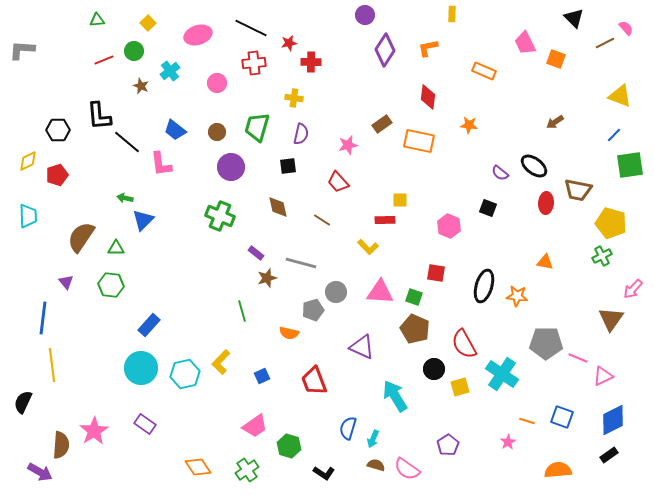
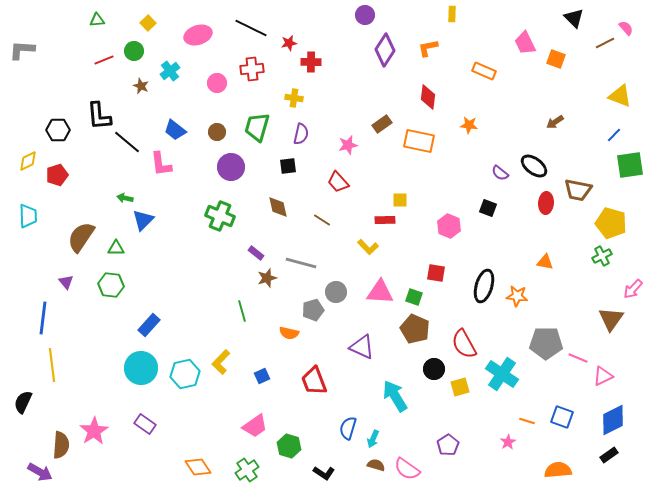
red cross at (254, 63): moved 2 px left, 6 px down
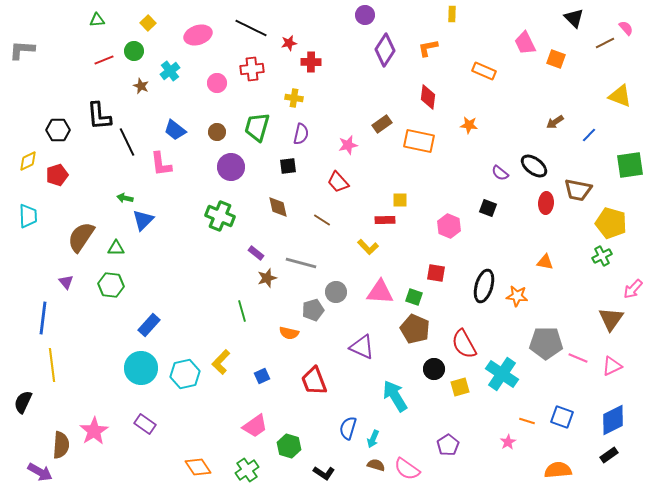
blue line at (614, 135): moved 25 px left
black line at (127, 142): rotated 24 degrees clockwise
pink triangle at (603, 376): moved 9 px right, 10 px up
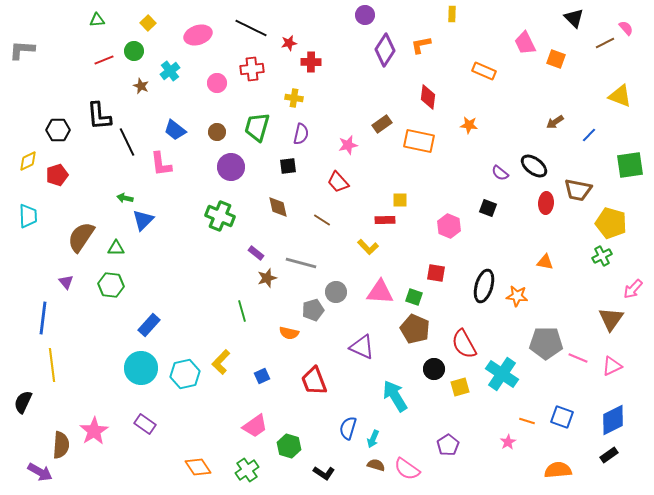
orange L-shape at (428, 48): moved 7 px left, 3 px up
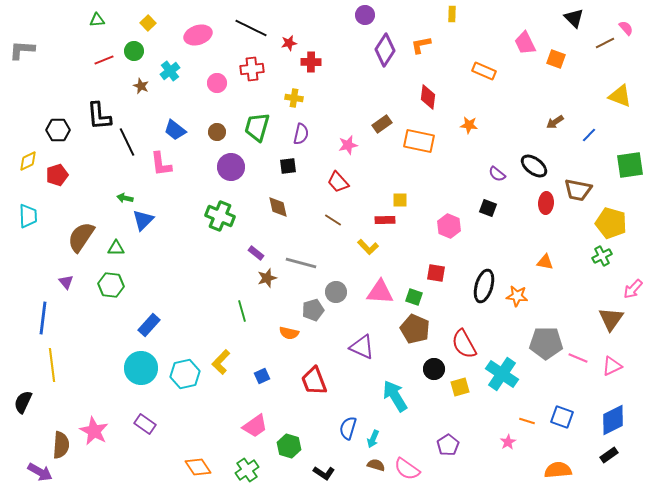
purple semicircle at (500, 173): moved 3 px left, 1 px down
brown line at (322, 220): moved 11 px right
pink star at (94, 431): rotated 12 degrees counterclockwise
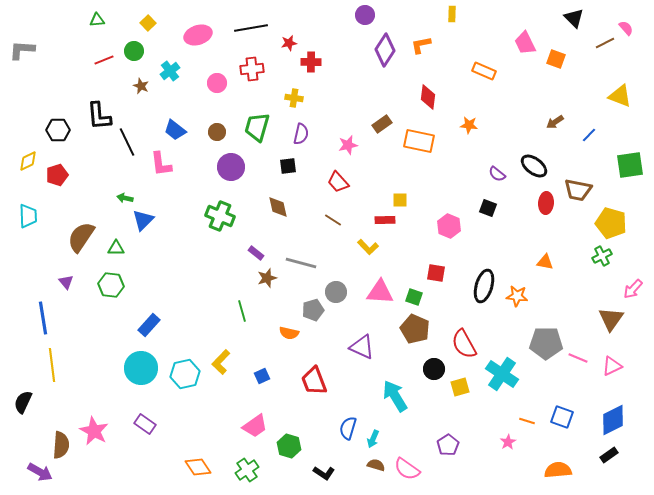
black line at (251, 28): rotated 36 degrees counterclockwise
blue line at (43, 318): rotated 16 degrees counterclockwise
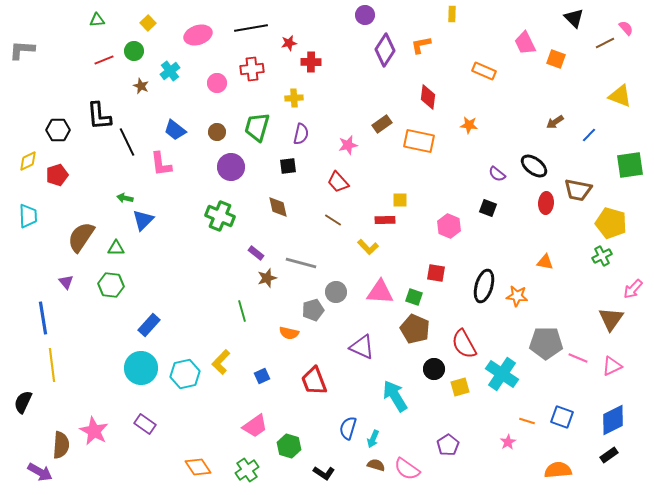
yellow cross at (294, 98): rotated 12 degrees counterclockwise
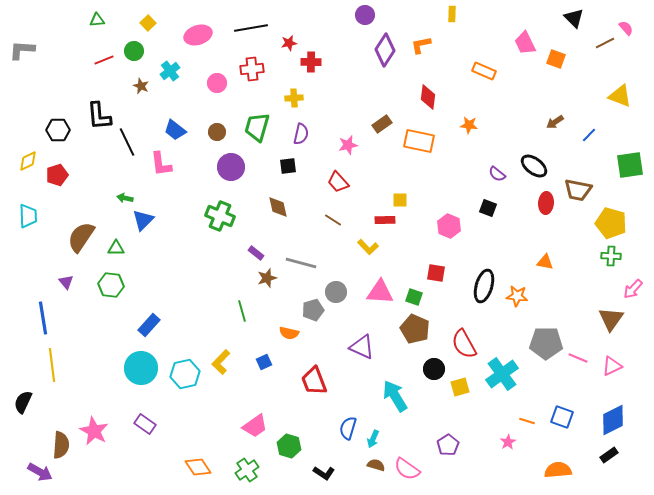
green cross at (602, 256): moved 9 px right; rotated 30 degrees clockwise
cyan cross at (502, 374): rotated 20 degrees clockwise
blue square at (262, 376): moved 2 px right, 14 px up
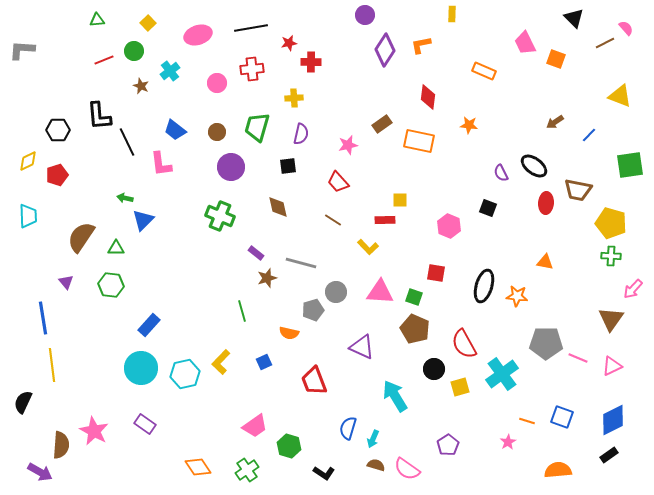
purple semicircle at (497, 174): moved 4 px right, 1 px up; rotated 24 degrees clockwise
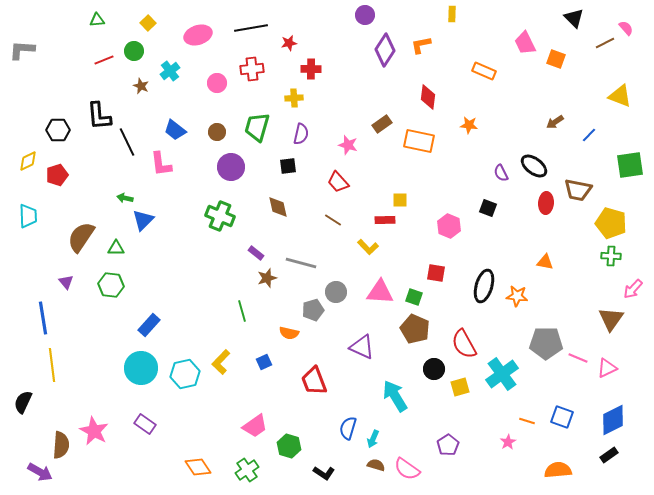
red cross at (311, 62): moved 7 px down
pink star at (348, 145): rotated 30 degrees clockwise
pink triangle at (612, 366): moved 5 px left, 2 px down
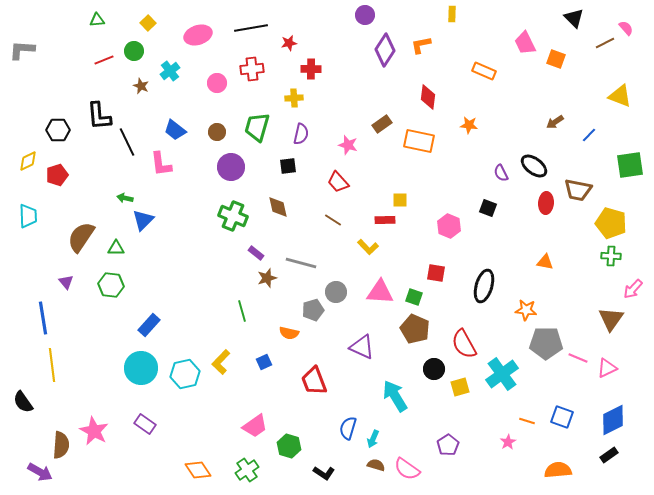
green cross at (220, 216): moved 13 px right
orange star at (517, 296): moved 9 px right, 14 px down
black semicircle at (23, 402): rotated 60 degrees counterclockwise
orange diamond at (198, 467): moved 3 px down
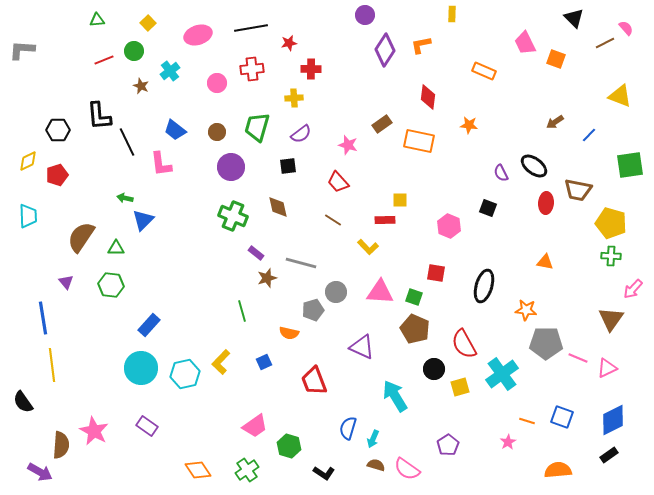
purple semicircle at (301, 134): rotated 40 degrees clockwise
purple rectangle at (145, 424): moved 2 px right, 2 px down
